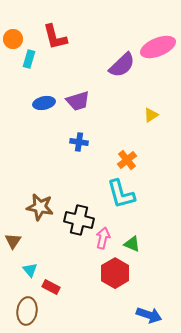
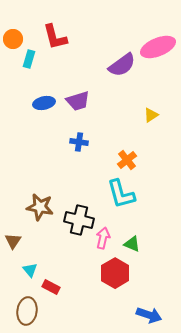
purple semicircle: rotated 8 degrees clockwise
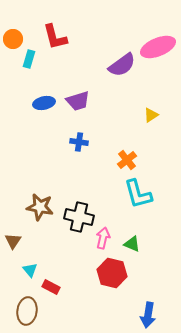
cyan L-shape: moved 17 px right
black cross: moved 3 px up
red hexagon: moved 3 px left; rotated 16 degrees counterclockwise
blue arrow: moved 1 px left; rotated 80 degrees clockwise
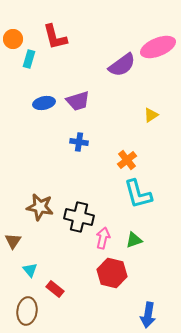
green triangle: moved 2 px right, 4 px up; rotated 42 degrees counterclockwise
red rectangle: moved 4 px right, 2 px down; rotated 12 degrees clockwise
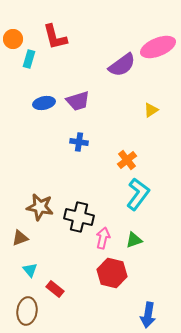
yellow triangle: moved 5 px up
cyan L-shape: rotated 128 degrees counterclockwise
brown triangle: moved 7 px right, 3 px up; rotated 36 degrees clockwise
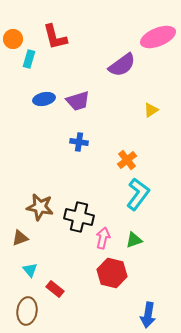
pink ellipse: moved 10 px up
blue ellipse: moved 4 px up
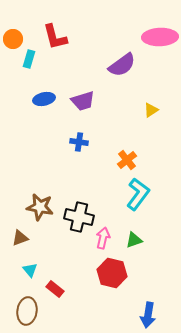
pink ellipse: moved 2 px right; rotated 20 degrees clockwise
purple trapezoid: moved 5 px right
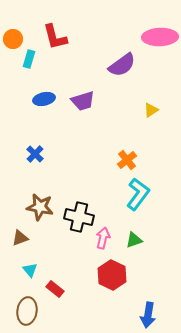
blue cross: moved 44 px left, 12 px down; rotated 36 degrees clockwise
red hexagon: moved 2 px down; rotated 12 degrees clockwise
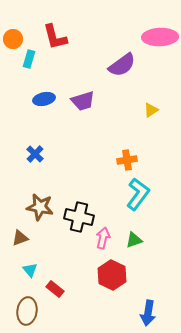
orange cross: rotated 30 degrees clockwise
blue arrow: moved 2 px up
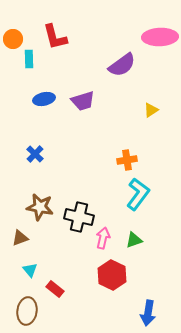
cyan rectangle: rotated 18 degrees counterclockwise
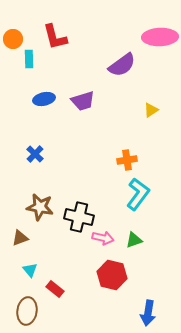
pink arrow: rotated 90 degrees clockwise
red hexagon: rotated 12 degrees counterclockwise
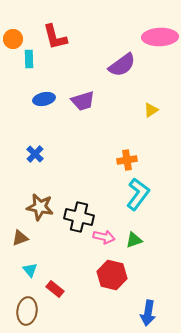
pink arrow: moved 1 px right, 1 px up
